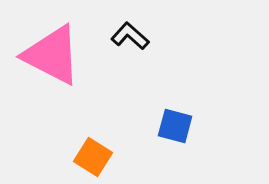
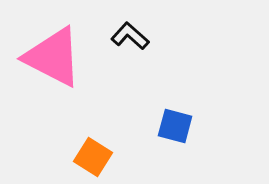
pink triangle: moved 1 px right, 2 px down
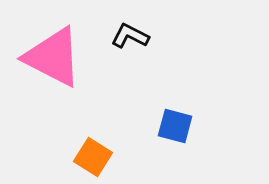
black L-shape: rotated 15 degrees counterclockwise
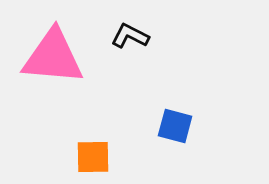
pink triangle: rotated 22 degrees counterclockwise
orange square: rotated 33 degrees counterclockwise
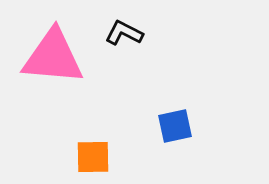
black L-shape: moved 6 px left, 3 px up
blue square: rotated 27 degrees counterclockwise
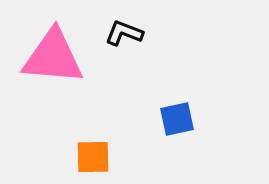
black L-shape: rotated 6 degrees counterclockwise
blue square: moved 2 px right, 7 px up
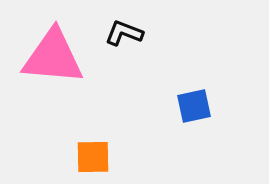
blue square: moved 17 px right, 13 px up
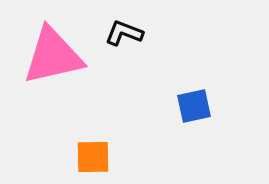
pink triangle: moved 1 px up; rotated 18 degrees counterclockwise
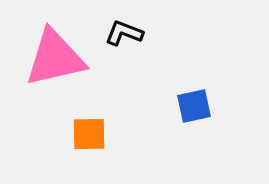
pink triangle: moved 2 px right, 2 px down
orange square: moved 4 px left, 23 px up
